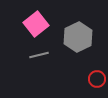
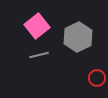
pink square: moved 1 px right, 2 px down
red circle: moved 1 px up
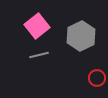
gray hexagon: moved 3 px right, 1 px up
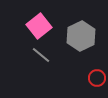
pink square: moved 2 px right
gray line: moved 2 px right; rotated 54 degrees clockwise
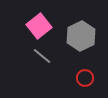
gray line: moved 1 px right, 1 px down
red circle: moved 12 px left
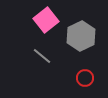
pink square: moved 7 px right, 6 px up
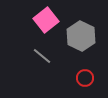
gray hexagon: rotated 8 degrees counterclockwise
